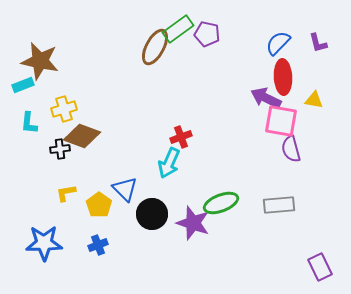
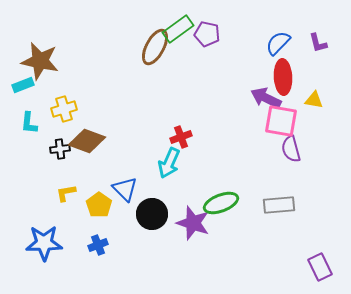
brown diamond: moved 5 px right, 5 px down
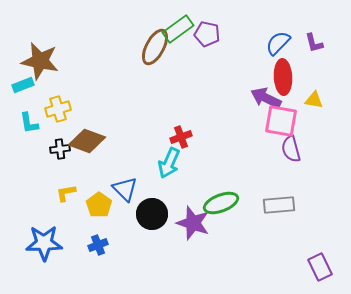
purple L-shape: moved 4 px left
yellow cross: moved 6 px left
cyan L-shape: rotated 15 degrees counterclockwise
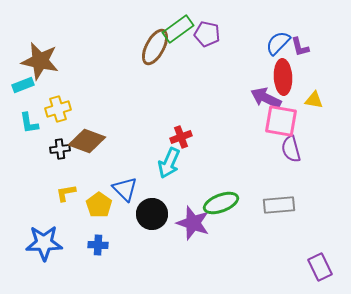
purple L-shape: moved 14 px left, 4 px down
blue cross: rotated 24 degrees clockwise
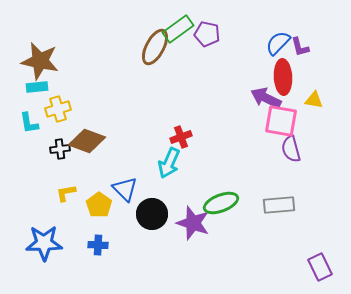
cyan rectangle: moved 14 px right, 2 px down; rotated 15 degrees clockwise
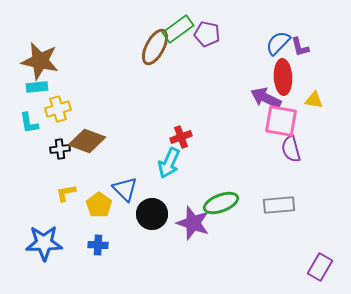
purple rectangle: rotated 56 degrees clockwise
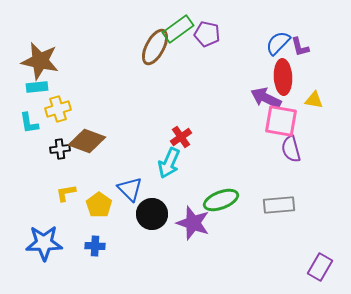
red cross: rotated 15 degrees counterclockwise
blue triangle: moved 5 px right
green ellipse: moved 3 px up
blue cross: moved 3 px left, 1 px down
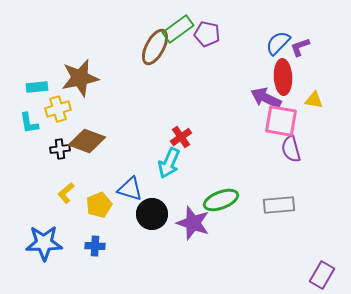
purple L-shape: rotated 85 degrees clockwise
brown star: moved 40 px right, 17 px down; rotated 24 degrees counterclockwise
blue triangle: rotated 28 degrees counterclockwise
yellow L-shape: rotated 30 degrees counterclockwise
yellow pentagon: rotated 15 degrees clockwise
purple rectangle: moved 2 px right, 8 px down
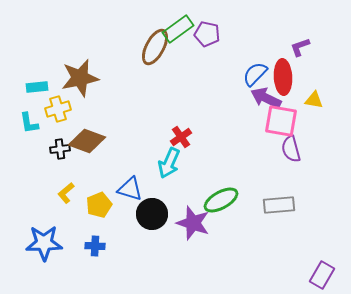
blue semicircle: moved 23 px left, 31 px down
green ellipse: rotated 8 degrees counterclockwise
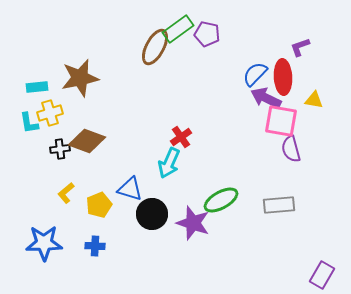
yellow cross: moved 8 px left, 4 px down
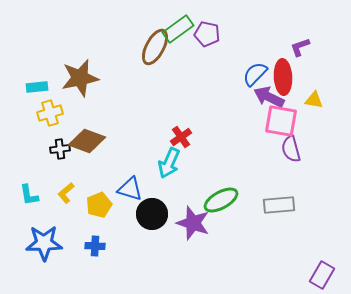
purple arrow: moved 3 px right, 1 px up
cyan L-shape: moved 72 px down
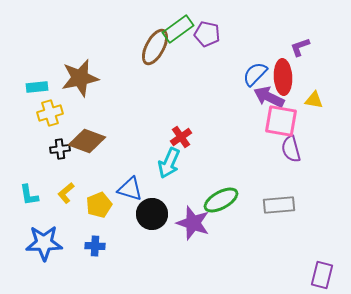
purple rectangle: rotated 16 degrees counterclockwise
